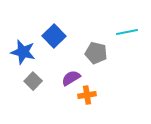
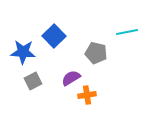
blue star: rotated 10 degrees counterclockwise
gray square: rotated 18 degrees clockwise
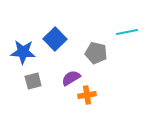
blue square: moved 1 px right, 3 px down
gray square: rotated 12 degrees clockwise
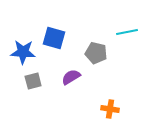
blue square: moved 1 px left, 1 px up; rotated 30 degrees counterclockwise
purple semicircle: moved 1 px up
orange cross: moved 23 px right, 14 px down; rotated 18 degrees clockwise
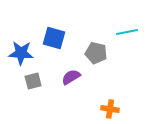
blue star: moved 2 px left, 1 px down
